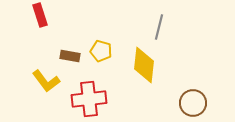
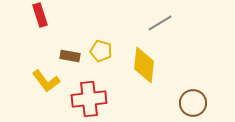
gray line: moved 1 px right, 4 px up; rotated 45 degrees clockwise
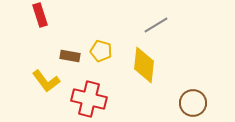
gray line: moved 4 px left, 2 px down
red cross: rotated 20 degrees clockwise
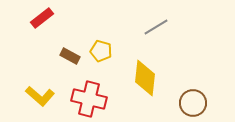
red rectangle: moved 2 px right, 3 px down; rotated 70 degrees clockwise
gray line: moved 2 px down
brown rectangle: rotated 18 degrees clockwise
yellow diamond: moved 1 px right, 13 px down
yellow L-shape: moved 6 px left, 15 px down; rotated 12 degrees counterclockwise
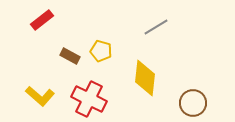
red rectangle: moved 2 px down
red cross: rotated 12 degrees clockwise
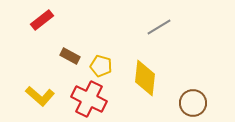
gray line: moved 3 px right
yellow pentagon: moved 15 px down
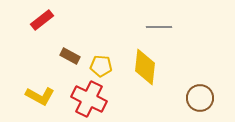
gray line: rotated 30 degrees clockwise
yellow pentagon: rotated 10 degrees counterclockwise
yellow diamond: moved 11 px up
yellow L-shape: rotated 12 degrees counterclockwise
brown circle: moved 7 px right, 5 px up
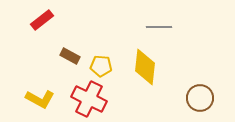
yellow L-shape: moved 3 px down
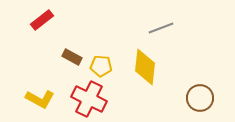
gray line: moved 2 px right, 1 px down; rotated 20 degrees counterclockwise
brown rectangle: moved 2 px right, 1 px down
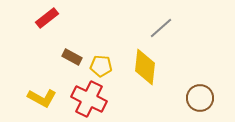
red rectangle: moved 5 px right, 2 px up
gray line: rotated 20 degrees counterclockwise
yellow L-shape: moved 2 px right, 1 px up
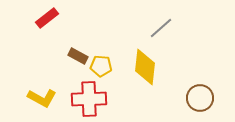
brown rectangle: moved 6 px right, 1 px up
red cross: rotated 28 degrees counterclockwise
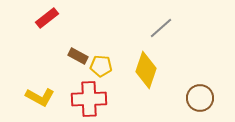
yellow diamond: moved 1 px right, 3 px down; rotated 12 degrees clockwise
yellow L-shape: moved 2 px left, 1 px up
